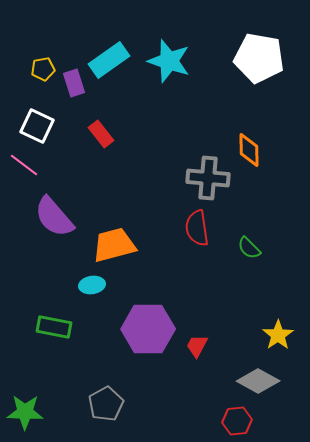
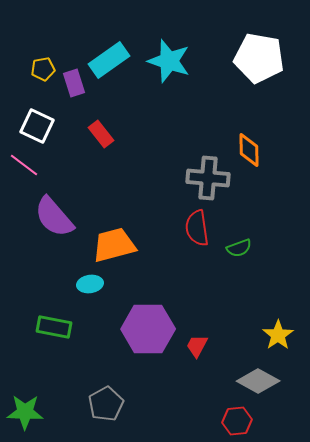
green semicircle: moved 10 px left; rotated 65 degrees counterclockwise
cyan ellipse: moved 2 px left, 1 px up
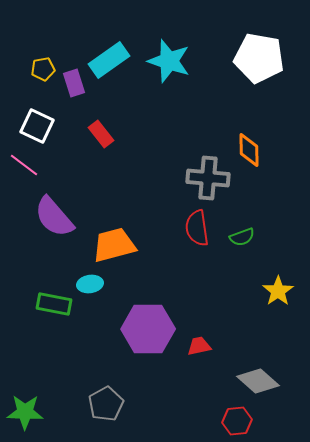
green semicircle: moved 3 px right, 11 px up
green rectangle: moved 23 px up
yellow star: moved 44 px up
red trapezoid: moved 2 px right; rotated 50 degrees clockwise
gray diamond: rotated 12 degrees clockwise
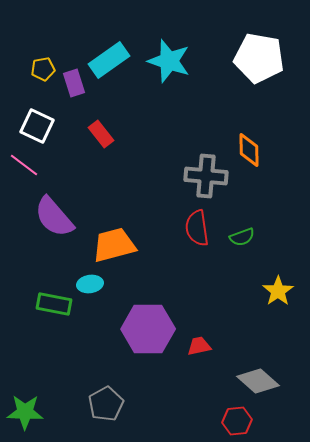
gray cross: moved 2 px left, 2 px up
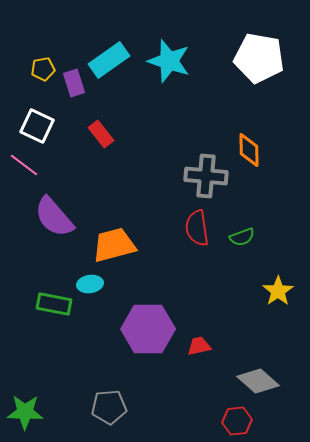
gray pentagon: moved 3 px right, 3 px down; rotated 24 degrees clockwise
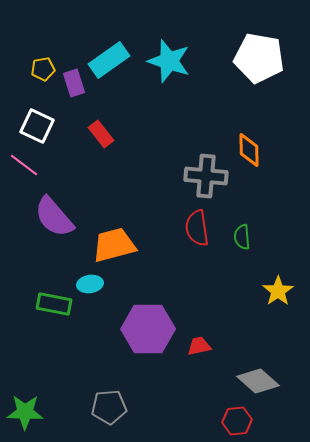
green semicircle: rotated 105 degrees clockwise
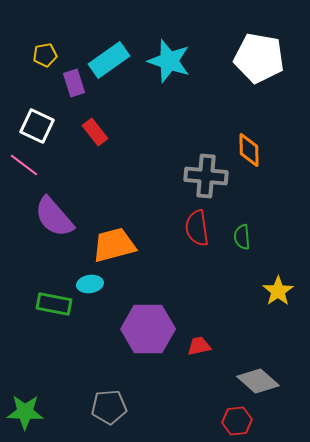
yellow pentagon: moved 2 px right, 14 px up
red rectangle: moved 6 px left, 2 px up
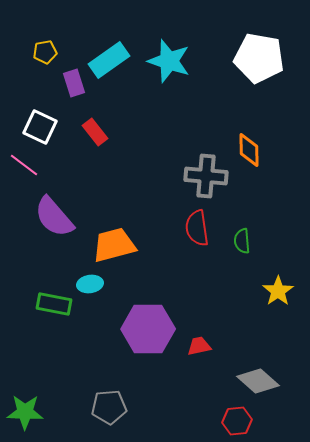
yellow pentagon: moved 3 px up
white square: moved 3 px right, 1 px down
green semicircle: moved 4 px down
